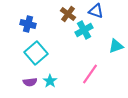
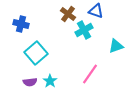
blue cross: moved 7 px left
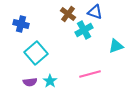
blue triangle: moved 1 px left, 1 px down
pink line: rotated 40 degrees clockwise
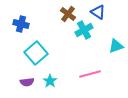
blue triangle: moved 3 px right; rotated 14 degrees clockwise
purple semicircle: moved 3 px left
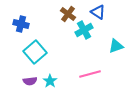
cyan square: moved 1 px left, 1 px up
purple semicircle: moved 3 px right, 1 px up
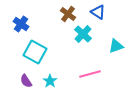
blue cross: rotated 21 degrees clockwise
cyan cross: moved 1 px left, 4 px down; rotated 18 degrees counterclockwise
cyan square: rotated 20 degrees counterclockwise
purple semicircle: moved 4 px left; rotated 64 degrees clockwise
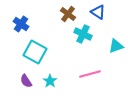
cyan cross: rotated 18 degrees counterclockwise
